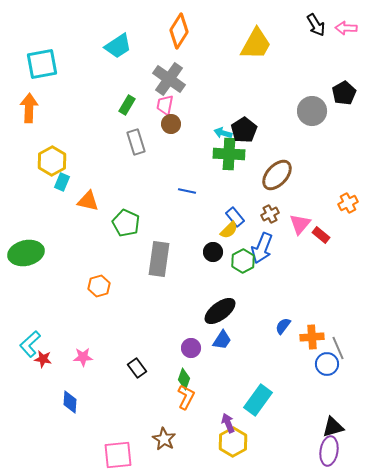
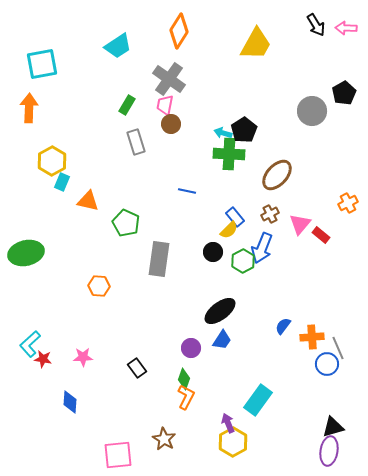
orange hexagon at (99, 286): rotated 20 degrees clockwise
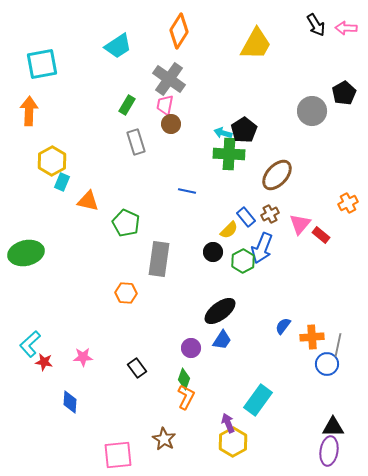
orange arrow at (29, 108): moved 3 px down
blue rectangle at (235, 217): moved 11 px right
orange hexagon at (99, 286): moved 27 px right, 7 px down
gray line at (338, 348): moved 3 px up; rotated 35 degrees clockwise
red star at (43, 359): moved 1 px right, 3 px down
black triangle at (333, 427): rotated 15 degrees clockwise
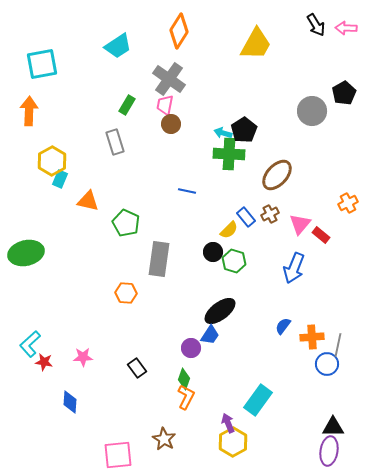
gray rectangle at (136, 142): moved 21 px left
cyan rectangle at (62, 182): moved 2 px left, 3 px up
blue arrow at (262, 248): moved 32 px right, 20 px down
green hexagon at (243, 261): moved 9 px left; rotated 15 degrees counterclockwise
blue trapezoid at (222, 340): moved 12 px left, 5 px up
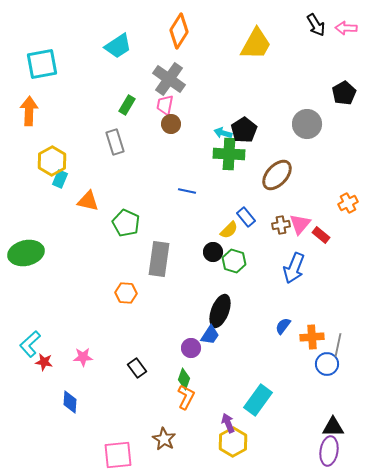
gray circle at (312, 111): moved 5 px left, 13 px down
brown cross at (270, 214): moved 11 px right, 11 px down; rotated 18 degrees clockwise
black ellipse at (220, 311): rotated 32 degrees counterclockwise
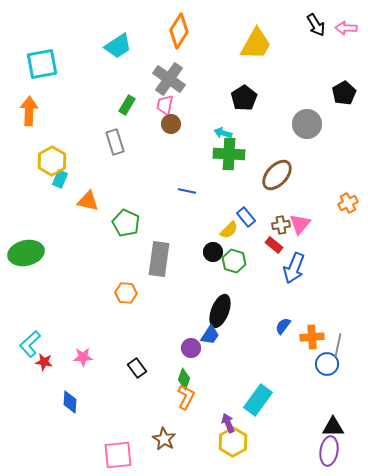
black pentagon at (244, 130): moved 32 px up
red rectangle at (321, 235): moved 47 px left, 10 px down
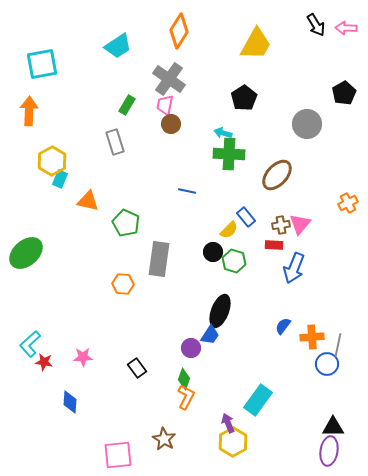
red rectangle at (274, 245): rotated 36 degrees counterclockwise
green ellipse at (26, 253): rotated 28 degrees counterclockwise
orange hexagon at (126, 293): moved 3 px left, 9 px up
